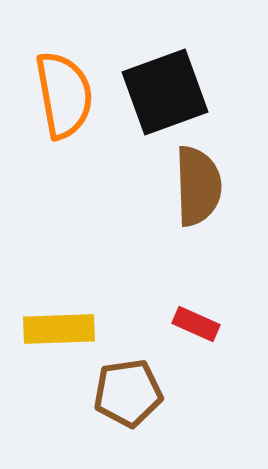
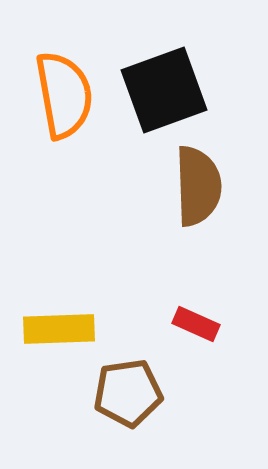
black square: moved 1 px left, 2 px up
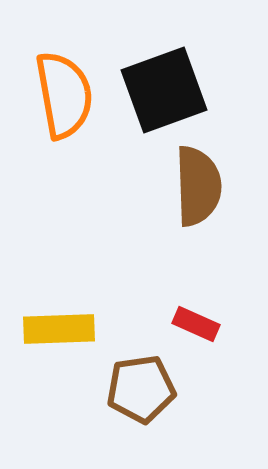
brown pentagon: moved 13 px right, 4 px up
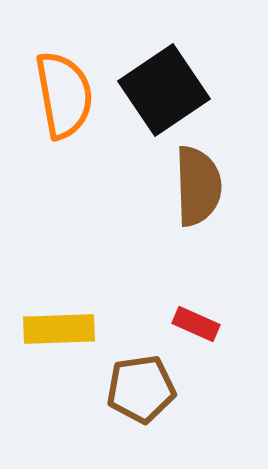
black square: rotated 14 degrees counterclockwise
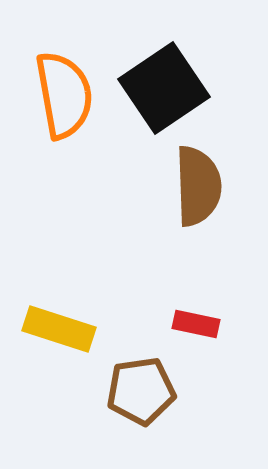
black square: moved 2 px up
red rectangle: rotated 12 degrees counterclockwise
yellow rectangle: rotated 20 degrees clockwise
brown pentagon: moved 2 px down
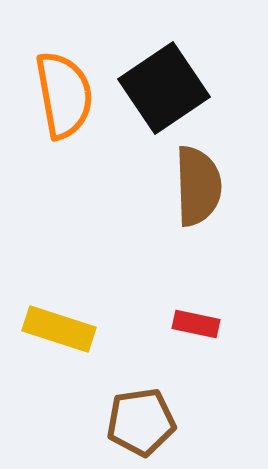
brown pentagon: moved 31 px down
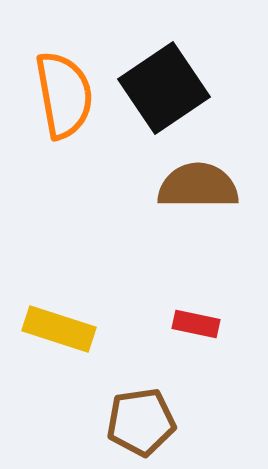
brown semicircle: rotated 88 degrees counterclockwise
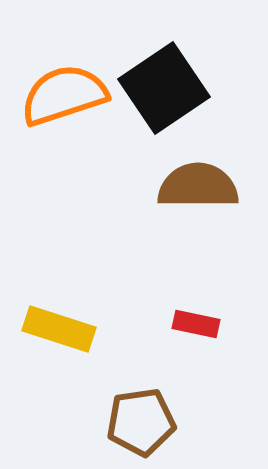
orange semicircle: rotated 98 degrees counterclockwise
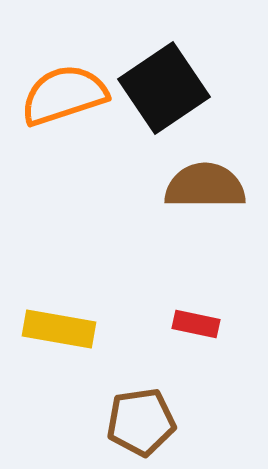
brown semicircle: moved 7 px right
yellow rectangle: rotated 8 degrees counterclockwise
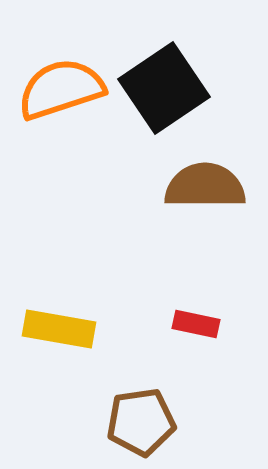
orange semicircle: moved 3 px left, 6 px up
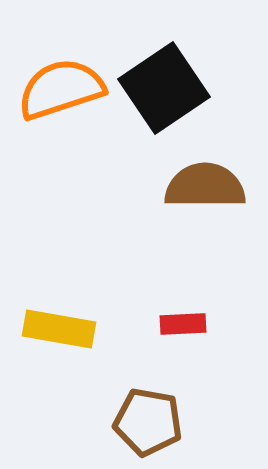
red rectangle: moved 13 px left; rotated 15 degrees counterclockwise
brown pentagon: moved 7 px right; rotated 18 degrees clockwise
